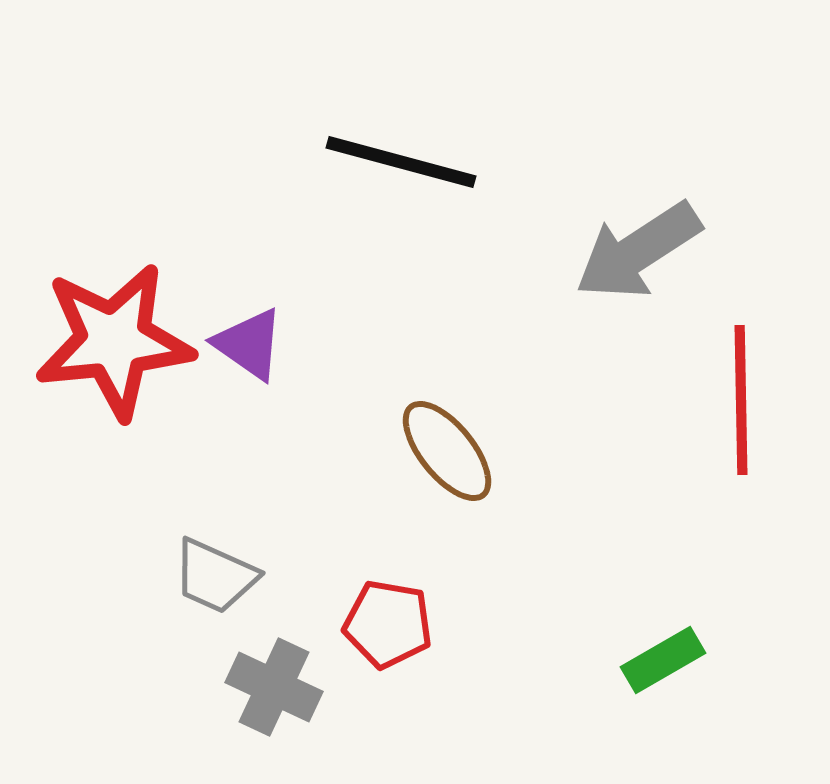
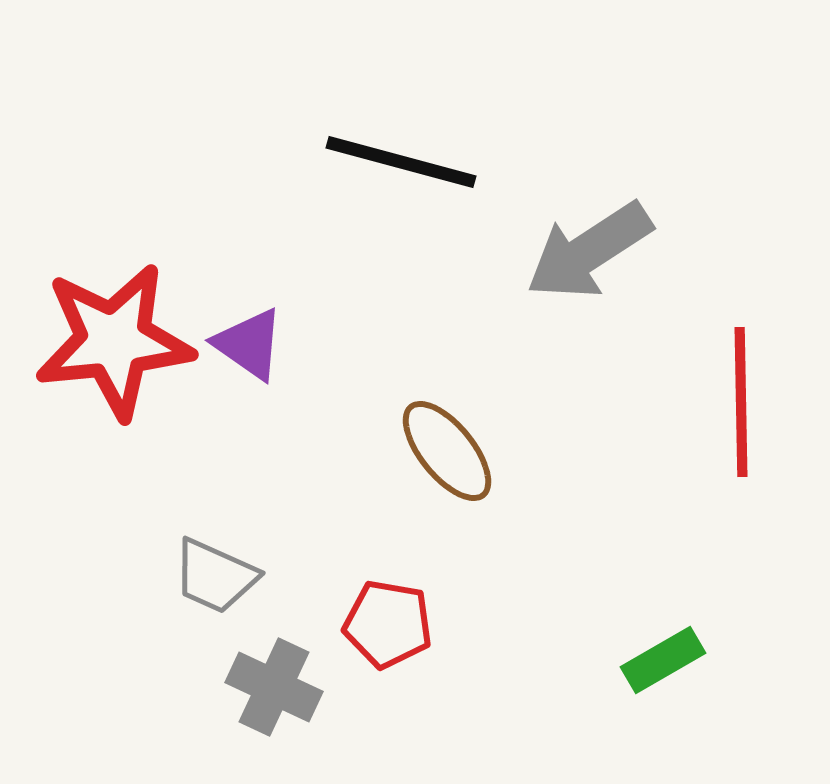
gray arrow: moved 49 px left
red line: moved 2 px down
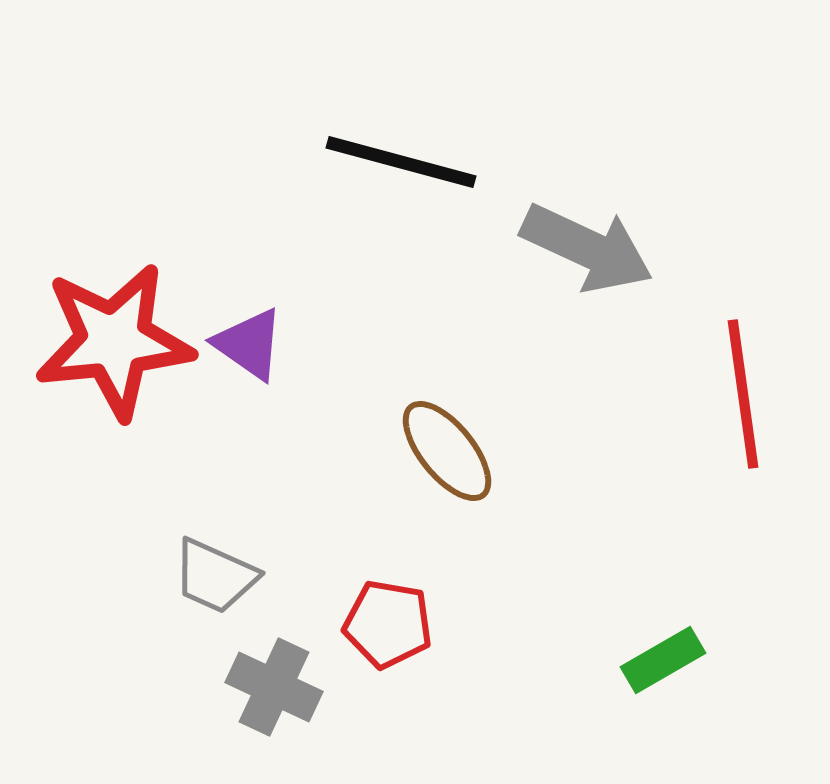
gray arrow: moved 2 px left, 3 px up; rotated 122 degrees counterclockwise
red line: moved 2 px right, 8 px up; rotated 7 degrees counterclockwise
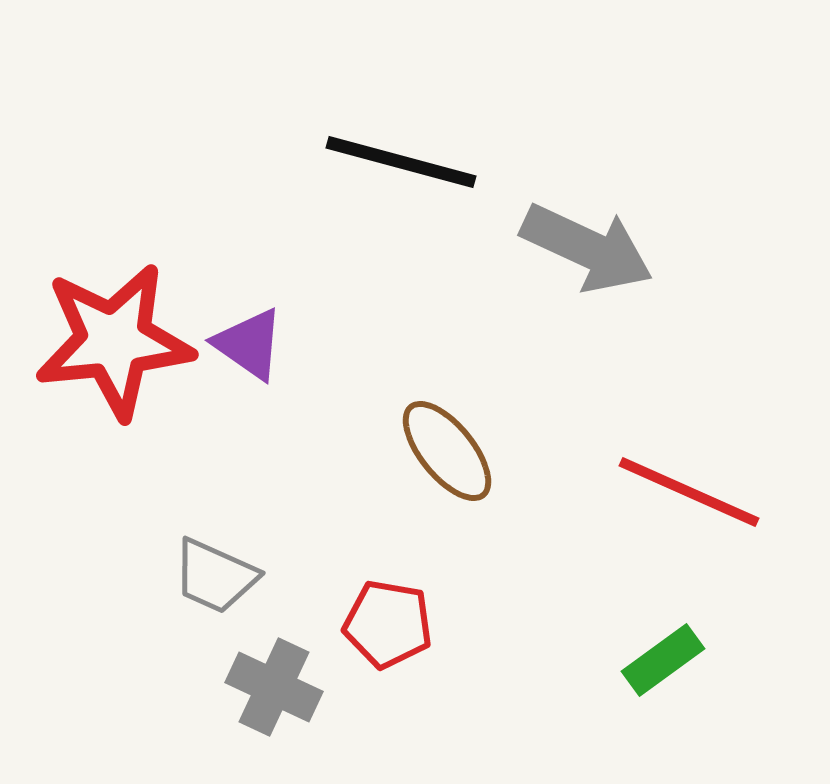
red line: moved 54 px left, 98 px down; rotated 58 degrees counterclockwise
green rectangle: rotated 6 degrees counterclockwise
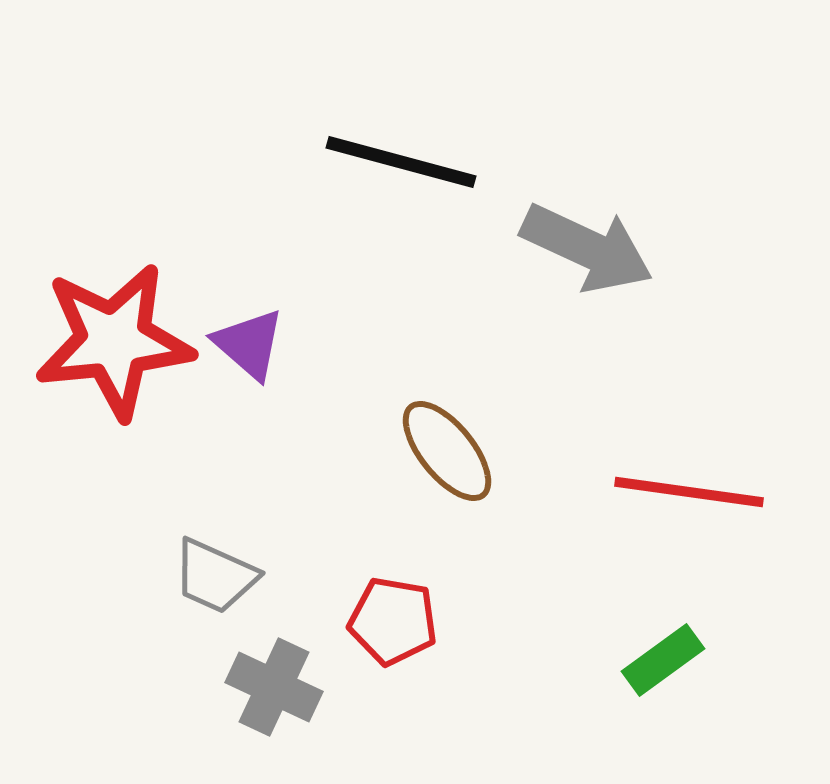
purple triangle: rotated 6 degrees clockwise
red line: rotated 16 degrees counterclockwise
red pentagon: moved 5 px right, 3 px up
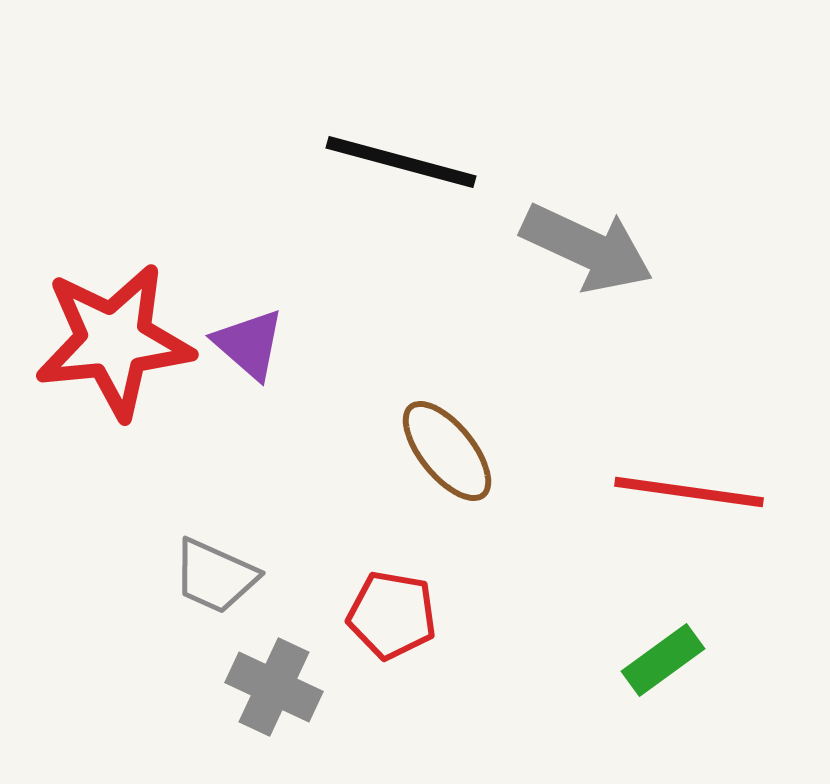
red pentagon: moved 1 px left, 6 px up
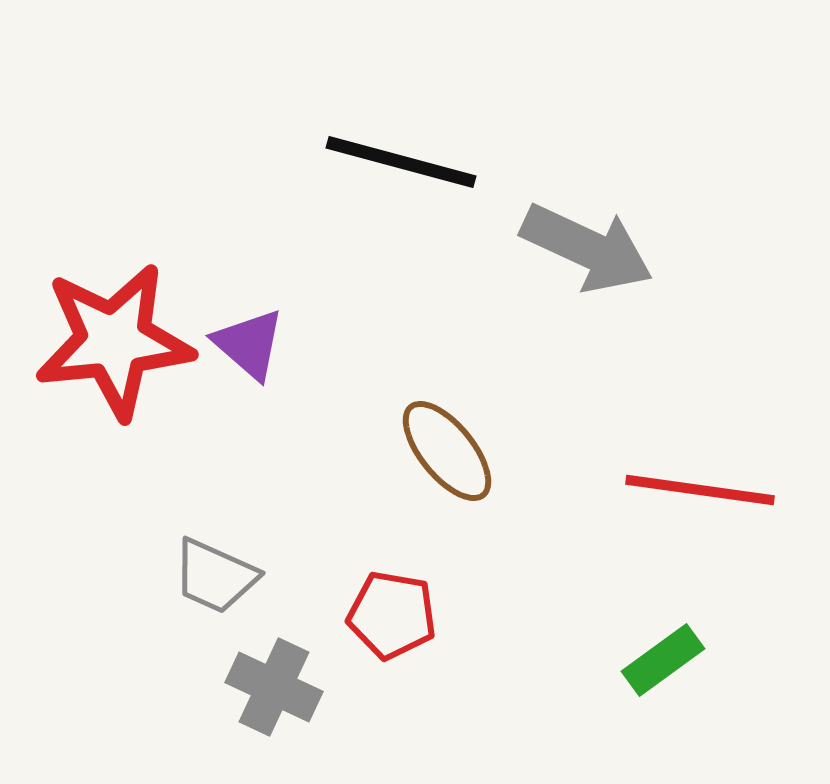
red line: moved 11 px right, 2 px up
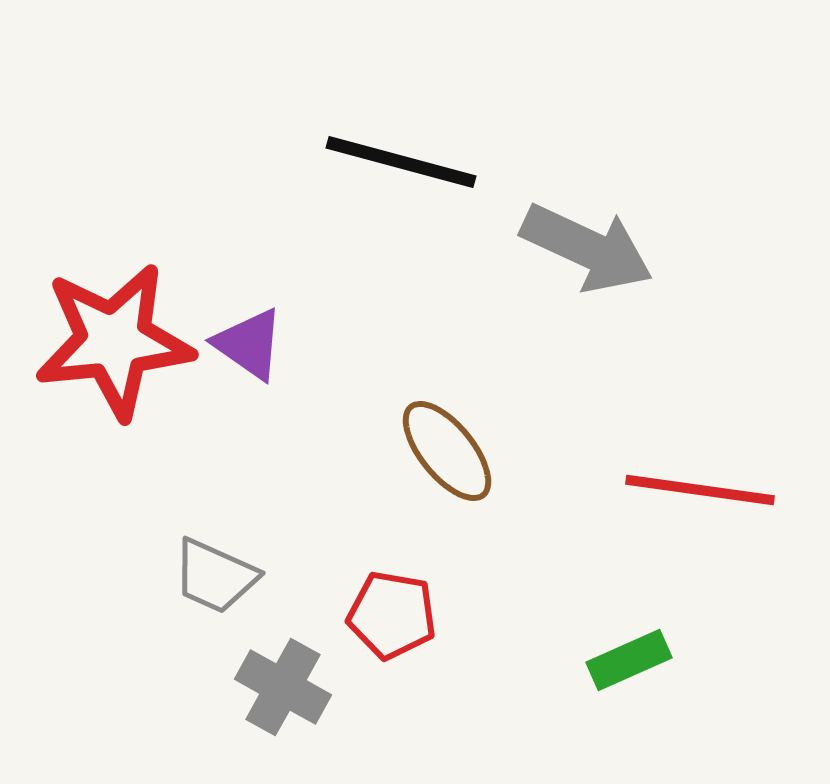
purple triangle: rotated 6 degrees counterclockwise
green rectangle: moved 34 px left; rotated 12 degrees clockwise
gray cross: moved 9 px right; rotated 4 degrees clockwise
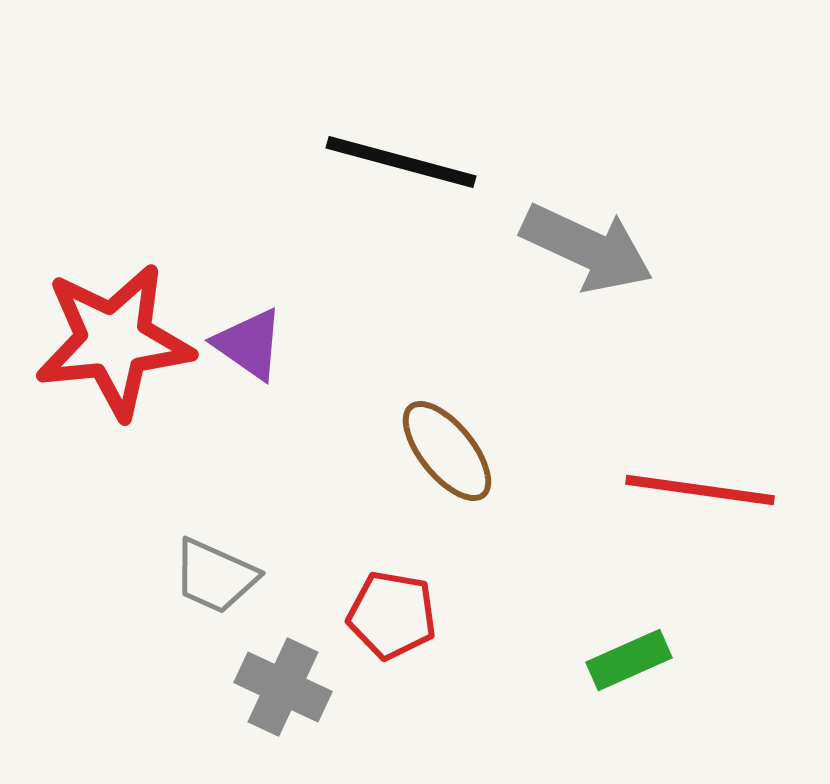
gray cross: rotated 4 degrees counterclockwise
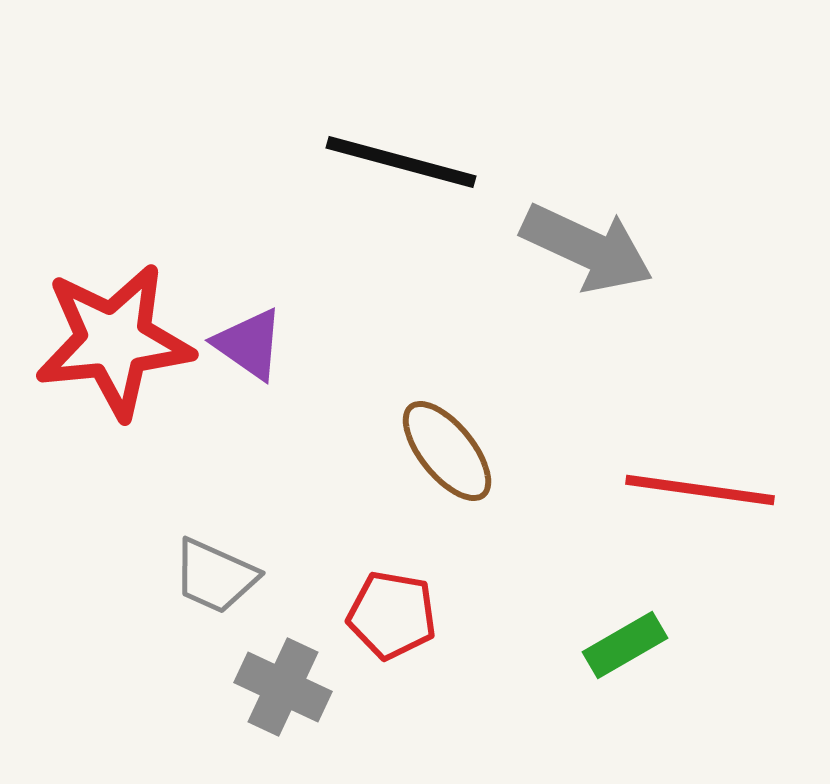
green rectangle: moved 4 px left, 15 px up; rotated 6 degrees counterclockwise
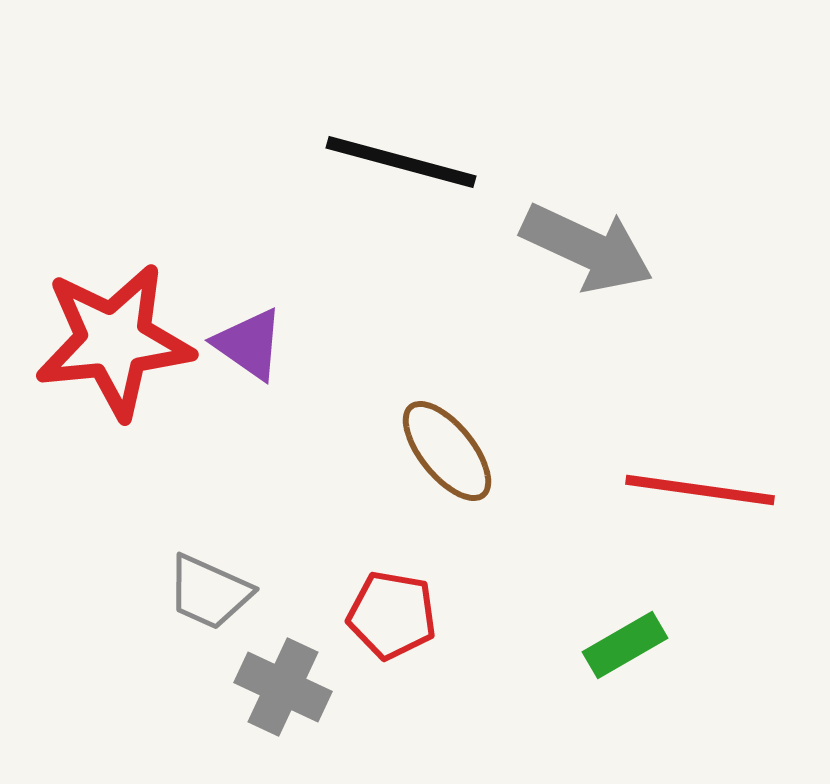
gray trapezoid: moved 6 px left, 16 px down
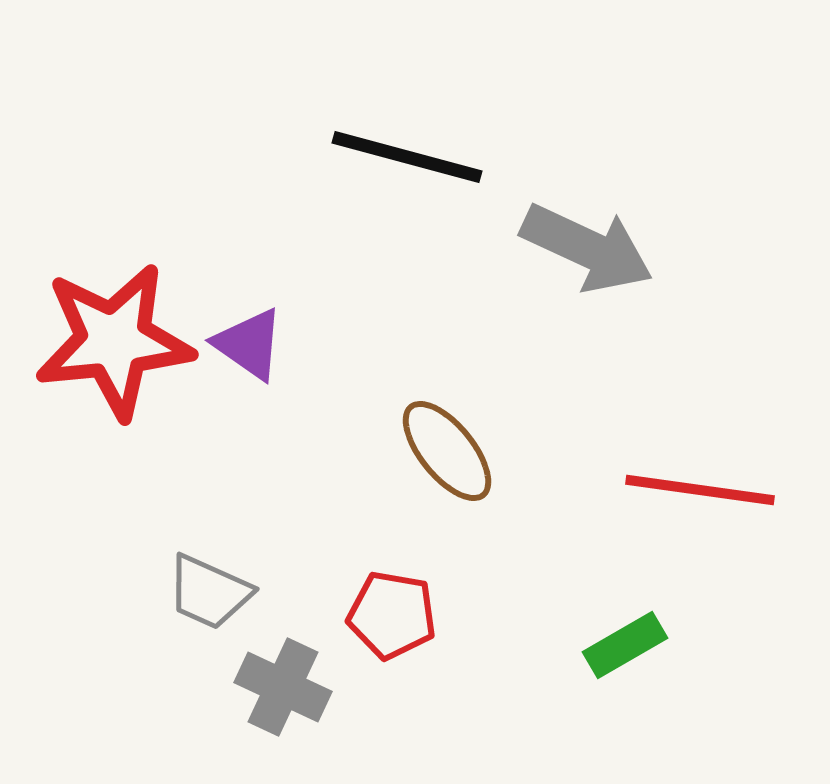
black line: moved 6 px right, 5 px up
